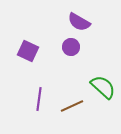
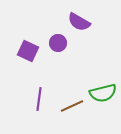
purple circle: moved 13 px left, 4 px up
green semicircle: moved 6 px down; rotated 124 degrees clockwise
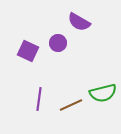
brown line: moved 1 px left, 1 px up
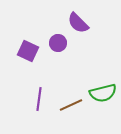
purple semicircle: moved 1 px left, 1 px down; rotated 15 degrees clockwise
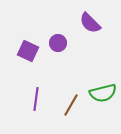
purple semicircle: moved 12 px right
purple line: moved 3 px left
brown line: rotated 35 degrees counterclockwise
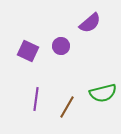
purple semicircle: rotated 85 degrees counterclockwise
purple circle: moved 3 px right, 3 px down
brown line: moved 4 px left, 2 px down
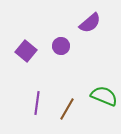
purple square: moved 2 px left; rotated 15 degrees clockwise
green semicircle: moved 1 px right, 3 px down; rotated 144 degrees counterclockwise
purple line: moved 1 px right, 4 px down
brown line: moved 2 px down
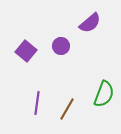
green semicircle: moved 2 px up; rotated 88 degrees clockwise
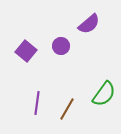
purple semicircle: moved 1 px left, 1 px down
green semicircle: rotated 16 degrees clockwise
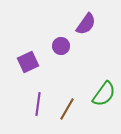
purple semicircle: moved 3 px left; rotated 15 degrees counterclockwise
purple square: moved 2 px right, 11 px down; rotated 25 degrees clockwise
purple line: moved 1 px right, 1 px down
